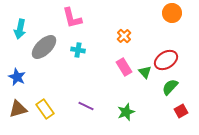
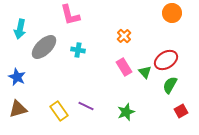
pink L-shape: moved 2 px left, 3 px up
green semicircle: moved 2 px up; rotated 12 degrees counterclockwise
yellow rectangle: moved 14 px right, 2 px down
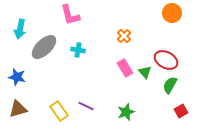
red ellipse: rotated 60 degrees clockwise
pink rectangle: moved 1 px right, 1 px down
blue star: rotated 12 degrees counterclockwise
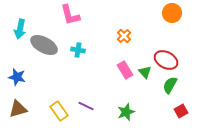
gray ellipse: moved 2 px up; rotated 72 degrees clockwise
pink rectangle: moved 2 px down
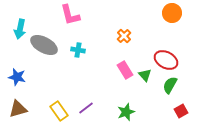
green triangle: moved 3 px down
purple line: moved 2 px down; rotated 63 degrees counterclockwise
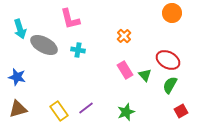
pink L-shape: moved 4 px down
cyan arrow: rotated 30 degrees counterclockwise
red ellipse: moved 2 px right
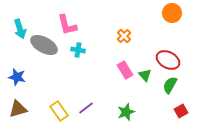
pink L-shape: moved 3 px left, 6 px down
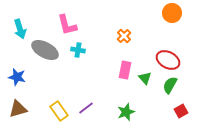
gray ellipse: moved 1 px right, 5 px down
pink rectangle: rotated 42 degrees clockwise
green triangle: moved 3 px down
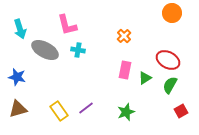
green triangle: rotated 40 degrees clockwise
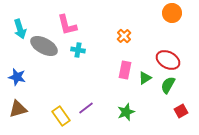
gray ellipse: moved 1 px left, 4 px up
green semicircle: moved 2 px left
yellow rectangle: moved 2 px right, 5 px down
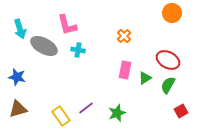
green star: moved 9 px left, 1 px down
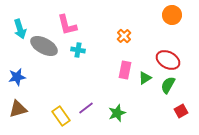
orange circle: moved 2 px down
blue star: rotated 24 degrees counterclockwise
